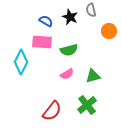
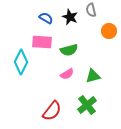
blue semicircle: moved 3 px up
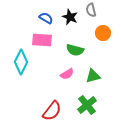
orange circle: moved 6 px left, 2 px down
pink rectangle: moved 2 px up
green semicircle: moved 6 px right; rotated 30 degrees clockwise
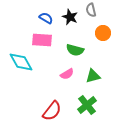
cyan diamond: rotated 55 degrees counterclockwise
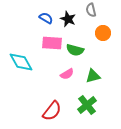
black star: moved 2 px left, 2 px down
pink rectangle: moved 10 px right, 3 px down
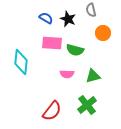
cyan diamond: rotated 35 degrees clockwise
pink semicircle: rotated 32 degrees clockwise
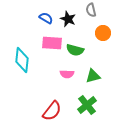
cyan diamond: moved 1 px right, 2 px up
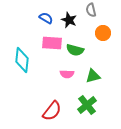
black star: moved 1 px right, 1 px down
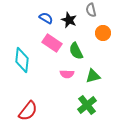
pink rectangle: rotated 30 degrees clockwise
green semicircle: moved 1 px right, 1 px down; rotated 48 degrees clockwise
red semicircle: moved 24 px left
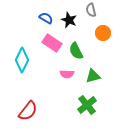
cyan diamond: rotated 20 degrees clockwise
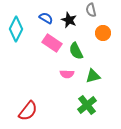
cyan diamond: moved 6 px left, 31 px up
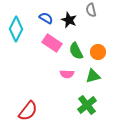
orange circle: moved 5 px left, 19 px down
